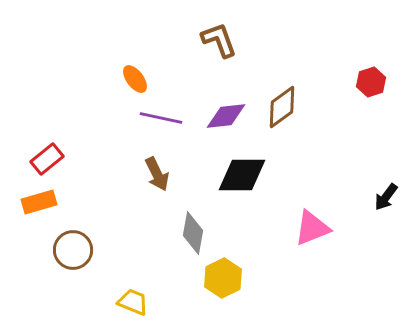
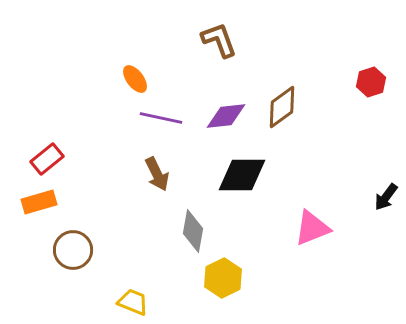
gray diamond: moved 2 px up
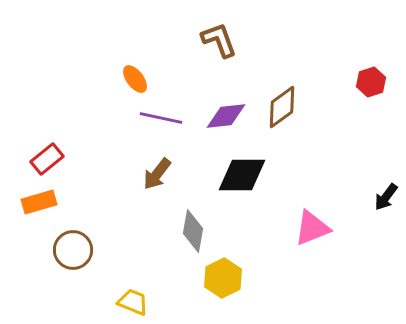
brown arrow: rotated 64 degrees clockwise
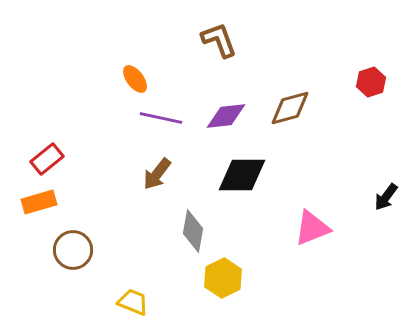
brown diamond: moved 8 px right, 1 px down; rotated 21 degrees clockwise
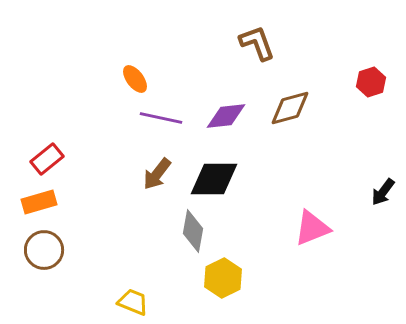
brown L-shape: moved 38 px right, 3 px down
black diamond: moved 28 px left, 4 px down
black arrow: moved 3 px left, 5 px up
brown circle: moved 29 px left
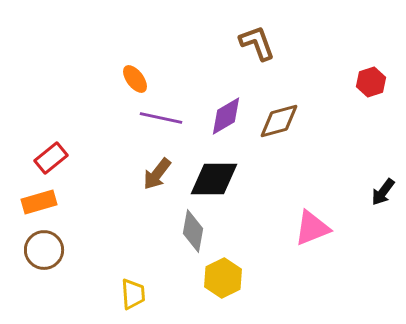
brown diamond: moved 11 px left, 13 px down
purple diamond: rotated 24 degrees counterclockwise
red rectangle: moved 4 px right, 1 px up
yellow trapezoid: moved 8 px up; rotated 64 degrees clockwise
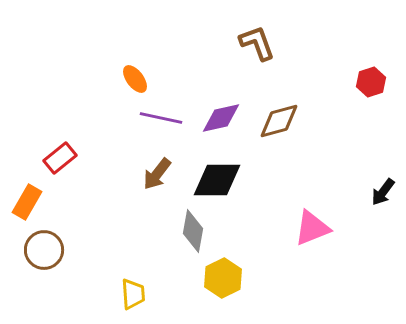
purple diamond: moved 5 px left, 2 px down; rotated 18 degrees clockwise
red rectangle: moved 9 px right
black diamond: moved 3 px right, 1 px down
orange rectangle: moved 12 px left; rotated 44 degrees counterclockwise
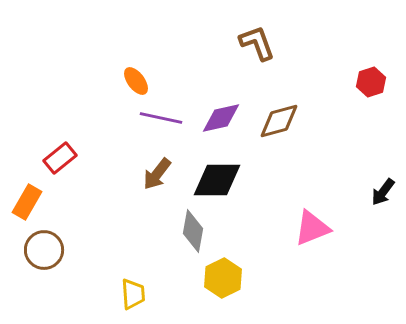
orange ellipse: moved 1 px right, 2 px down
